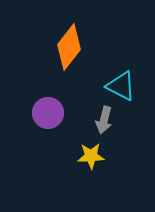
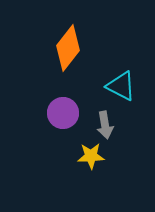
orange diamond: moved 1 px left, 1 px down
purple circle: moved 15 px right
gray arrow: moved 1 px right, 5 px down; rotated 24 degrees counterclockwise
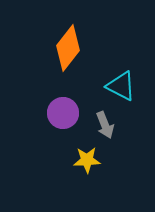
gray arrow: rotated 12 degrees counterclockwise
yellow star: moved 4 px left, 4 px down
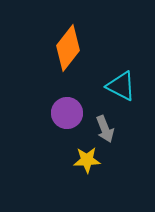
purple circle: moved 4 px right
gray arrow: moved 4 px down
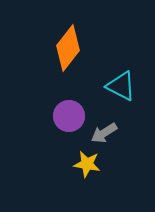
purple circle: moved 2 px right, 3 px down
gray arrow: moved 1 px left, 4 px down; rotated 80 degrees clockwise
yellow star: moved 4 px down; rotated 12 degrees clockwise
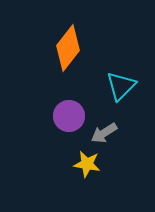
cyan triangle: rotated 48 degrees clockwise
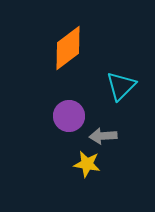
orange diamond: rotated 15 degrees clockwise
gray arrow: moved 1 px left, 3 px down; rotated 28 degrees clockwise
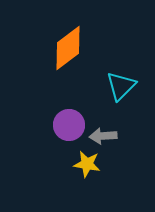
purple circle: moved 9 px down
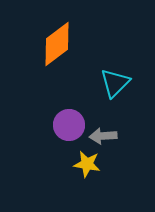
orange diamond: moved 11 px left, 4 px up
cyan triangle: moved 6 px left, 3 px up
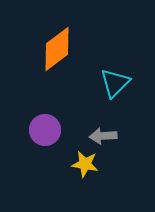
orange diamond: moved 5 px down
purple circle: moved 24 px left, 5 px down
yellow star: moved 2 px left
